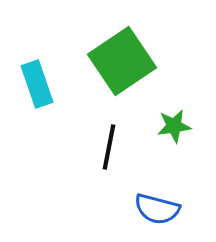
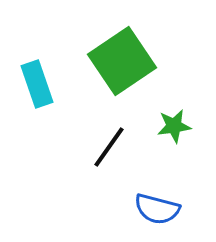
black line: rotated 24 degrees clockwise
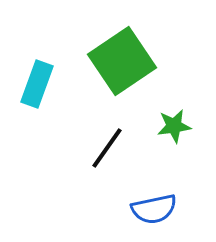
cyan rectangle: rotated 39 degrees clockwise
black line: moved 2 px left, 1 px down
blue semicircle: moved 3 px left; rotated 27 degrees counterclockwise
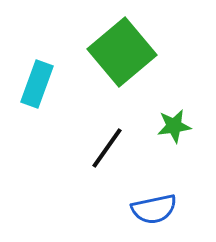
green square: moved 9 px up; rotated 6 degrees counterclockwise
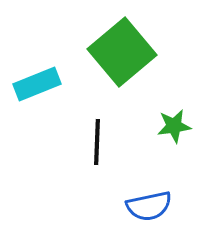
cyan rectangle: rotated 48 degrees clockwise
black line: moved 10 px left, 6 px up; rotated 33 degrees counterclockwise
blue semicircle: moved 5 px left, 3 px up
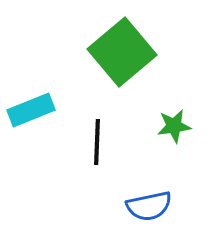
cyan rectangle: moved 6 px left, 26 px down
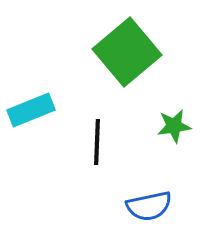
green square: moved 5 px right
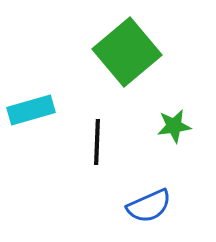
cyan rectangle: rotated 6 degrees clockwise
blue semicircle: rotated 12 degrees counterclockwise
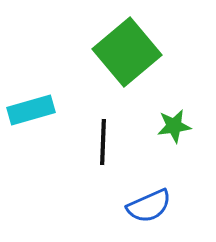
black line: moved 6 px right
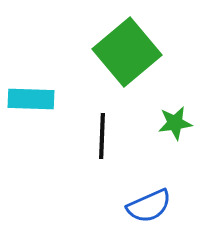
cyan rectangle: moved 11 px up; rotated 18 degrees clockwise
green star: moved 1 px right, 3 px up
black line: moved 1 px left, 6 px up
